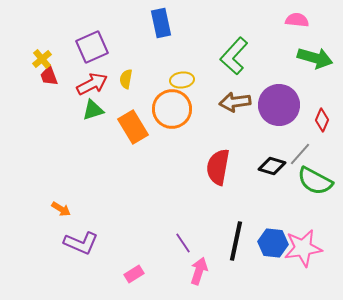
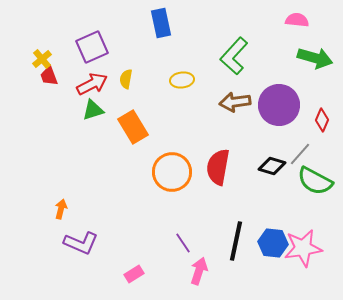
orange circle: moved 63 px down
orange arrow: rotated 108 degrees counterclockwise
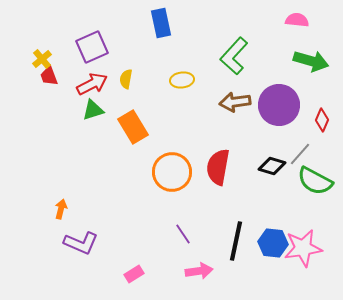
green arrow: moved 4 px left, 3 px down
purple line: moved 9 px up
pink arrow: rotated 64 degrees clockwise
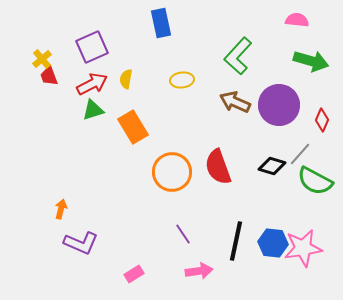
green L-shape: moved 4 px right
brown arrow: rotated 32 degrees clockwise
red semicircle: rotated 30 degrees counterclockwise
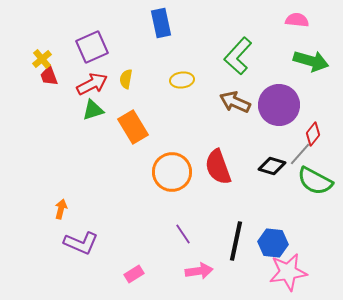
red diamond: moved 9 px left, 14 px down; rotated 15 degrees clockwise
pink star: moved 15 px left, 24 px down
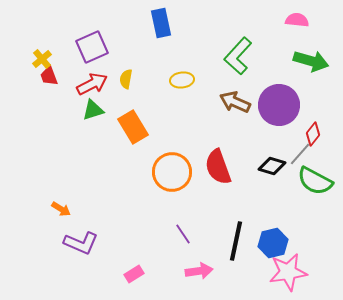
orange arrow: rotated 108 degrees clockwise
blue hexagon: rotated 20 degrees counterclockwise
